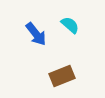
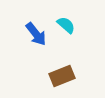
cyan semicircle: moved 4 px left
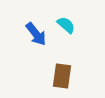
brown rectangle: rotated 60 degrees counterclockwise
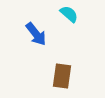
cyan semicircle: moved 3 px right, 11 px up
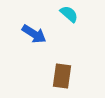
blue arrow: moved 2 px left; rotated 20 degrees counterclockwise
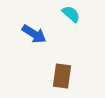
cyan semicircle: moved 2 px right
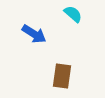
cyan semicircle: moved 2 px right
